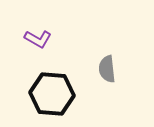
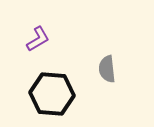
purple L-shape: rotated 60 degrees counterclockwise
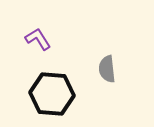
purple L-shape: rotated 92 degrees counterclockwise
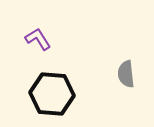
gray semicircle: moved 19 px right, 5 px down
